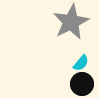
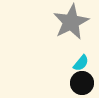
black circle: moved 1 px up
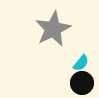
gray star: moved 18 px left, 7 px down
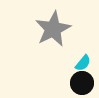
cyan semicircle: moved 2 px right
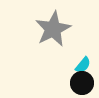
cyan semicircle: moved 2 px down
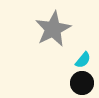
cyan semicircle: moved 5 px up
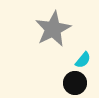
black circle: moved 7 px left
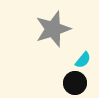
gray star: rotated 9 degrees clockwise
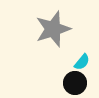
cyan semicircle: moved 1 px left, 2 px down
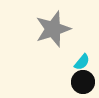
black circle: moved 8 px right, 1 px up
